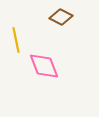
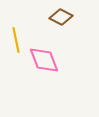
pink diamond: moved 6 px up
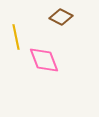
yellow line: moved 3 px up
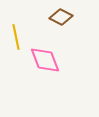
pink diamond: moved 1 px right
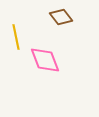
brown diamond: rotated 25 degrees clockwise
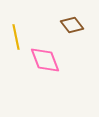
brown diamond: moved 11 px right, 8 px down
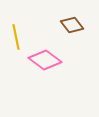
pink diamond: rotated 32 degrees counterclockwise
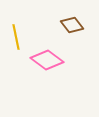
pink diamond: moved 2 px right
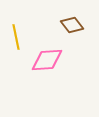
pink diamond: rotated 40 degrees counterclockwise
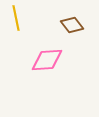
yellow line: moved 19 px up
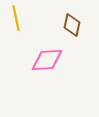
brown diamond: rotated 50 degrees clockwise
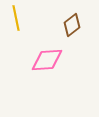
brown diamond: rotated 40 degrees clockwise
